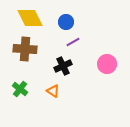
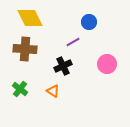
blue circle: moved 23 px right
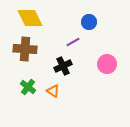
green cross: moved 8 px right, 2 px up
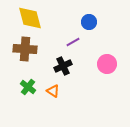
yellow diamond: rotated 12 degrees clockwise
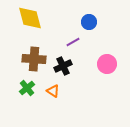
brown cross: moved 9 px right, 10 px down
green cross: moved 1 px left, 1 px down; rotated 14 degrees clockwise
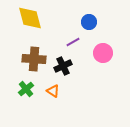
pink circle: moved 4 px left, 11 px up
green cross: moved 1 px left, 1 px down
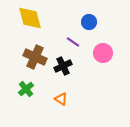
purple line: rotated 64 degrees clockwise
brown cross: moved 1 px right, 2 px up; rotated 20 degrees clockwise
orange triangle: moved 8 px right, 8 px down
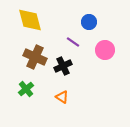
yellow diamond: moved 2 px down
pink circle: moved 2 px right, 3 px up
orange triangle: moved 1 px right, 2 px up
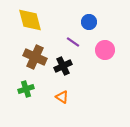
green cross: rotated 21 degrees clockwise
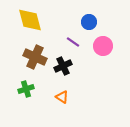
pink circle: moved 2 px left, 4 px up
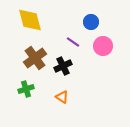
blue circle: moved 2 px right
brown cross: moved 1 px down; rotated 30 degrees clockwise
